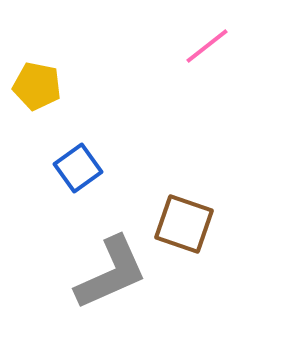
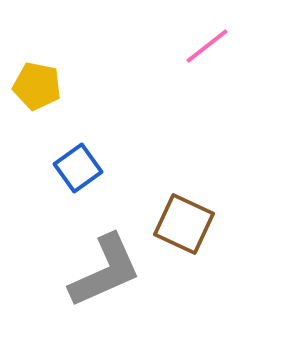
brown square: rotated 6 degrees clockwise
gray L-shape: moved 6 px left, 2 px up
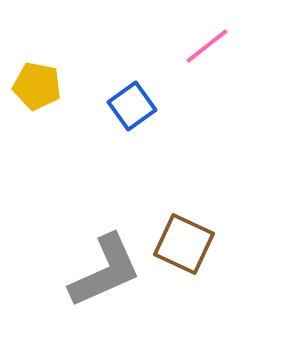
blue square: moved 54 px right, 62 px up
brown square: moved 20 px down
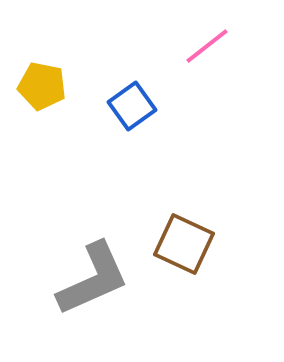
yellow pentagon: moved 5 px right
gray L-shape: moved 12 px left, 8 px down
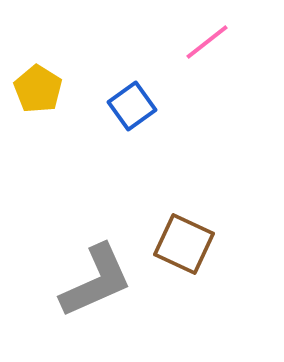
pink line: moved 4 px up
yellow pentagon: moved 4 px left, 3 px down; rotated 21 degrees clockwise
gray L-shape: moved 3 px right, 2 px down
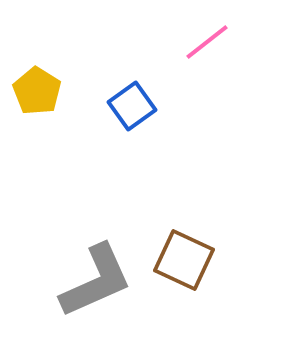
yellow pentagon: moved 1 px left, 2 px down
brown square: moved 16 px down
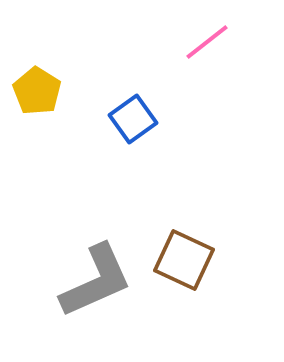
blue square: moved 1 px right, 13 px down
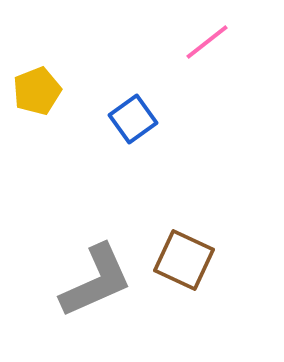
yellow pentagon: rotated 18 degrees clockwise
